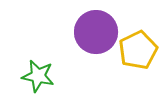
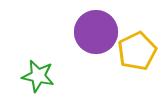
yellow pentagon: moved 1 px left, 1 px down
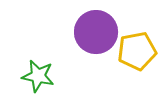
yellow pentagon: rotated 15 degrees clockwise
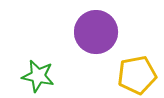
yellow pentagon: moved 24 px down
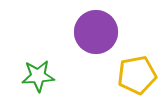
green star: rotated 16 degrees counterclockwise
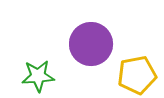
purple circle: moved 5 px left, 12 px down
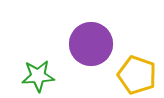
yellow pentagon: rotated 30 degrees clockwise
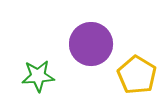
yellow pentagon: rotated 12 degrees clockwise
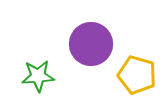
yellow pentagon: rotated 15 degrees counterclockwise
